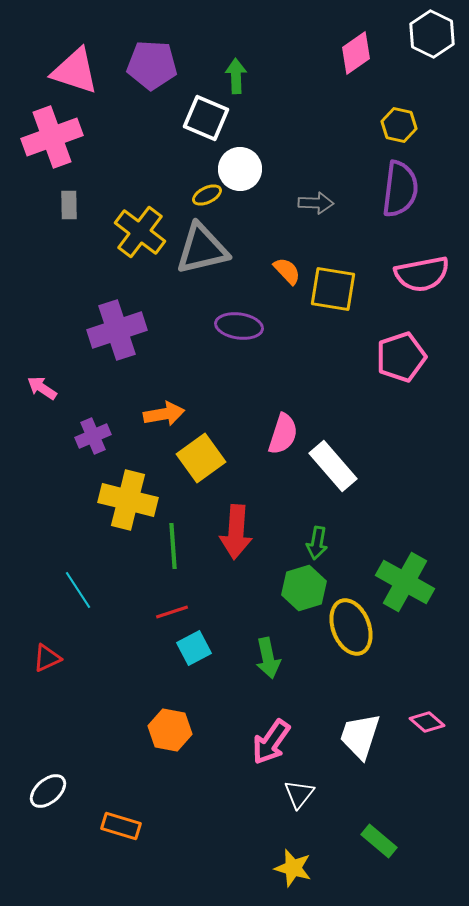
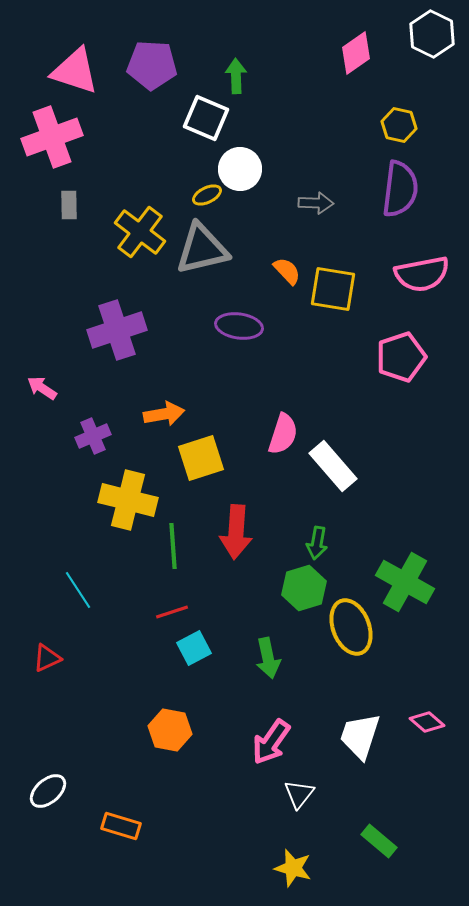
yellow square at (201, 458): rotated 18 degrees clockwise
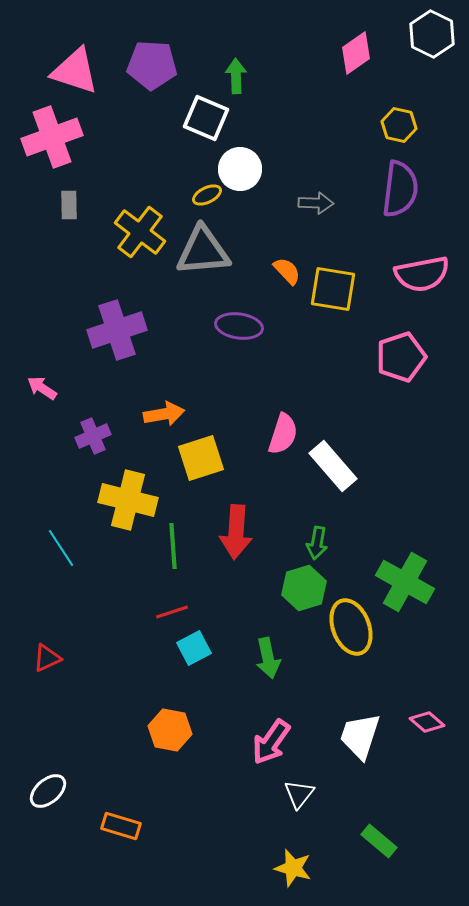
gray triangle at (202, 249): moved 1 px right, 2 px down; rotated 8 degrees clockwise
cyan line at (78, 590): moved 17 px left, 42 px up
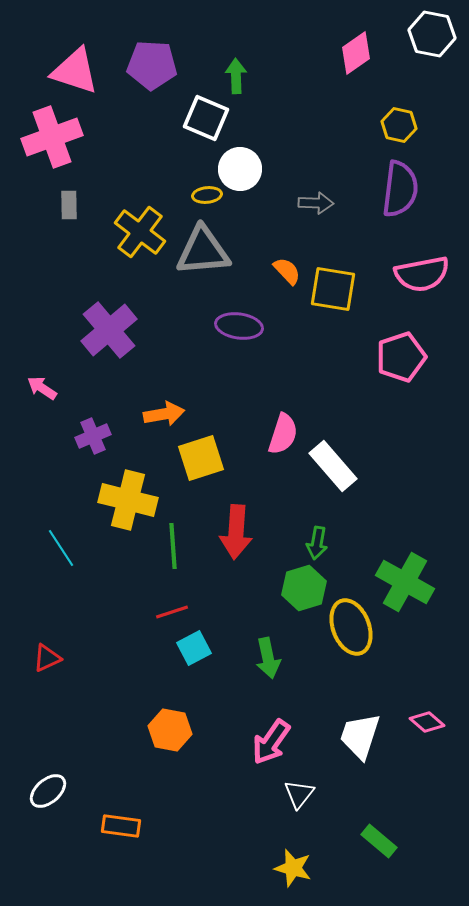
white hexagon at (432, 34): rotated 15 degrees counterclockwise
yellow ellipse at (207, 195): rotated 20 degrees clockwise
purple cross at (117, 330): moved 8 px left; rotated 22 degrees counterclockwise
orange rectangle at (121, 826): rotated 9 degrees counterclockwise
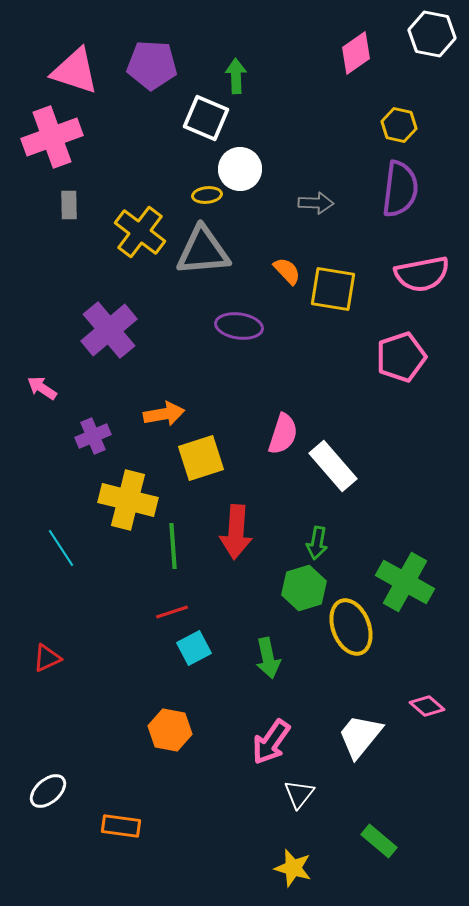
pink diamond at (427, 722): moved 16 px up
white trapezoid at (360, 736): rotated 21 degrees clockwise
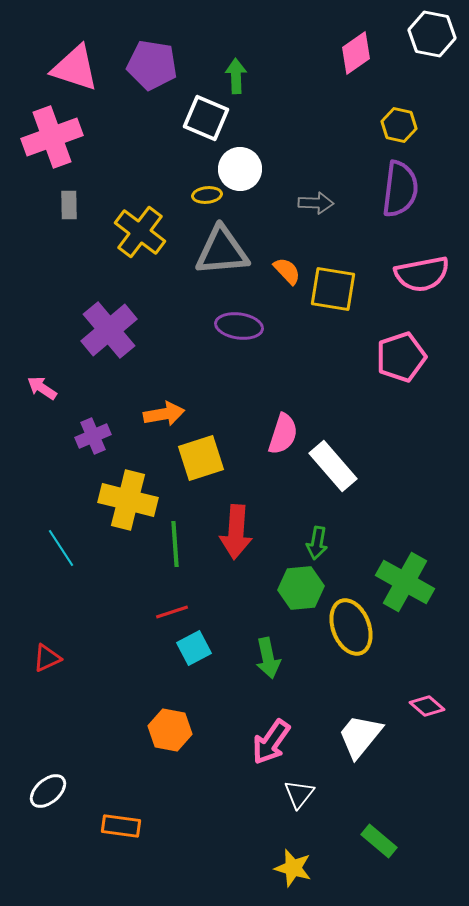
purple pentagon at (152, 65): rotated 6 degrees clockwise
pink triangle at (75, 71): moved 3 px up
gray triangle at (203, 251): moved 19 px right
green line at (173, 546): moved 2 px right, 2 px up
green hexagon at (304, 588): moved 3 px left; rotated 12 degrees clockwise
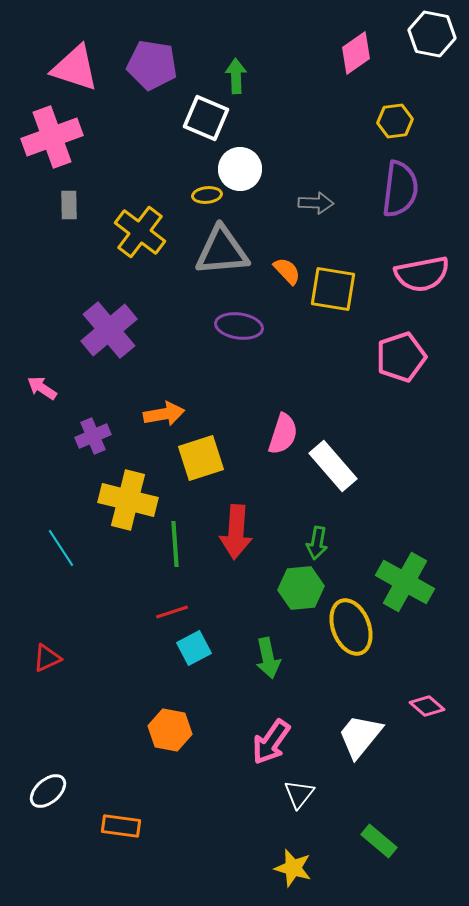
yellow hexagon at (399, 125): moved 4 px left, 4 px up; rotated 20 degrees counterclockwise
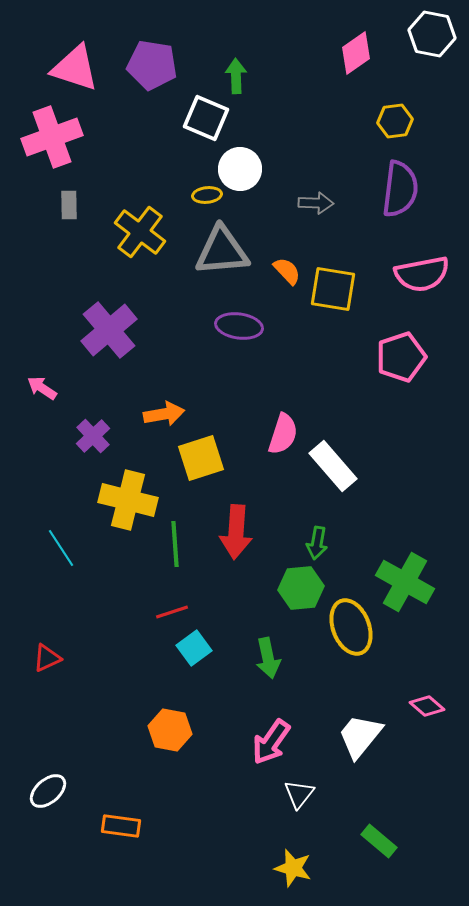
purple cross at (93, 436): rotated 20 degrees counterclockwise
cyan square at (194, 648): rotated 8 degrees counterclockwise
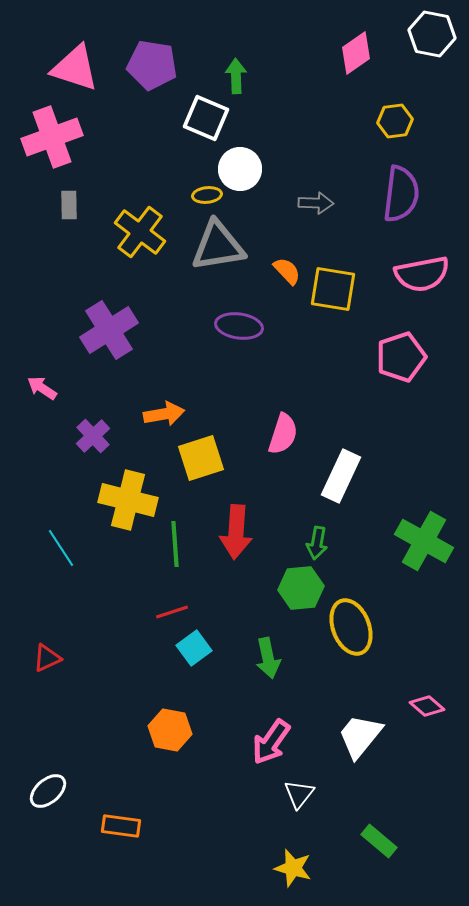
purple semicircle at (400, 189): moved 1 px right, 5 px down
gray triangle at (222, 251): moved 4 px left, 5 px up; rotated 4 degrees counterclockwise
purple cross at (109, 330): rotated 8 degrees clockwise
white rectangle at (333, 466): moved 8 px right, 10 px down; rotated 66 degrees clockwise
green cross at (405, 582): moved 19 px right, 41 px up
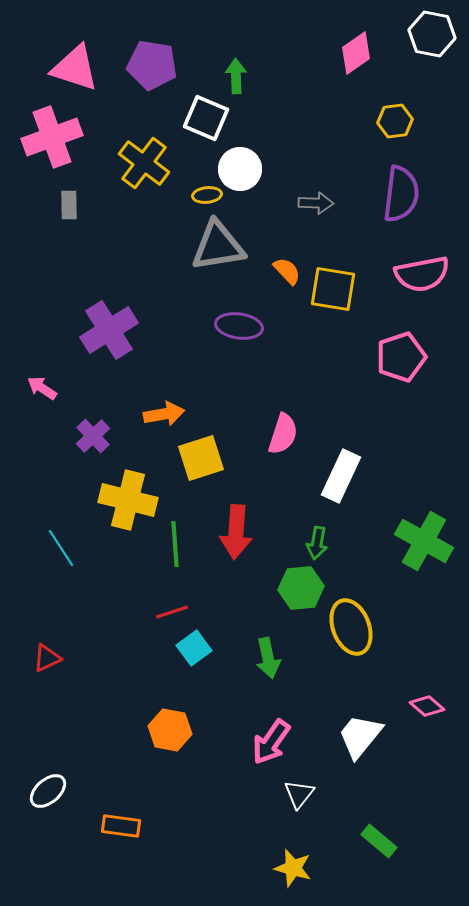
yellow cross at (140, 232): moved 4 px right, 69 px up
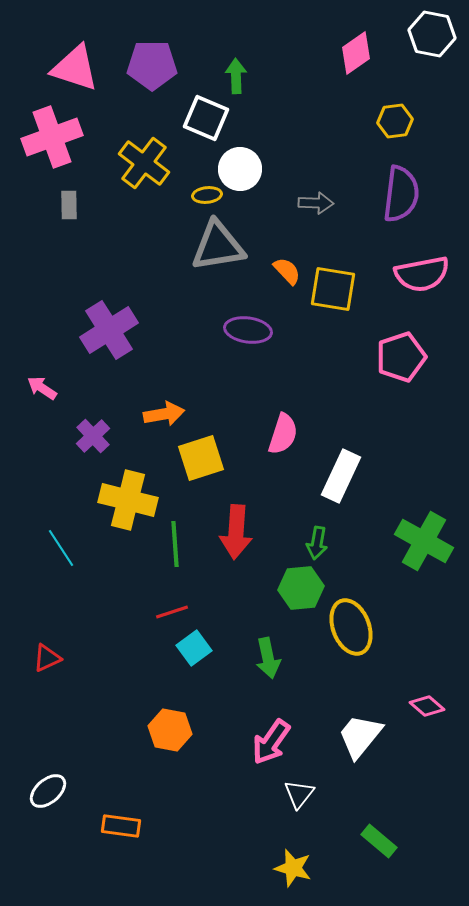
purple pentagon at (152, 65): rotated 9 degrees counterclockwise
purple ellipse at (239, 326): moved 9 px right, 4 px down
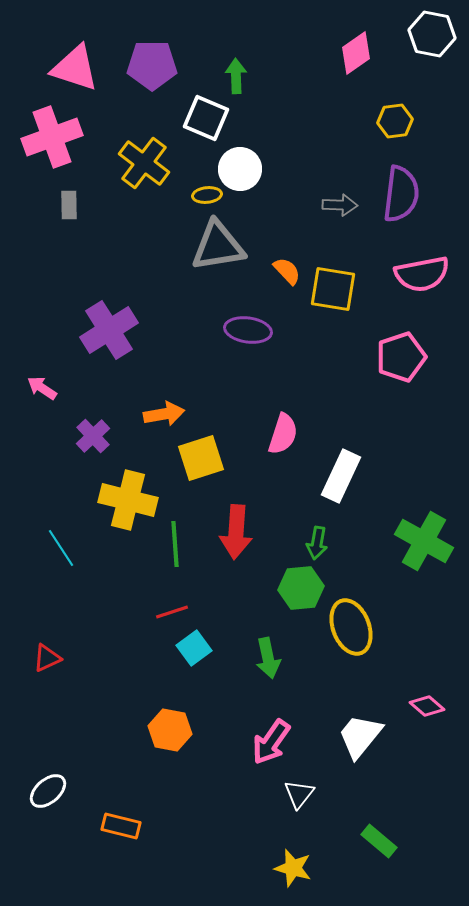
gray arrow at (316, 203): moved 24 px right, 2 px down
orange rectangle at (121, 826): rotated 6 degrees clockwise
